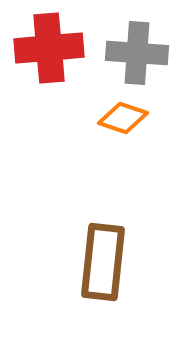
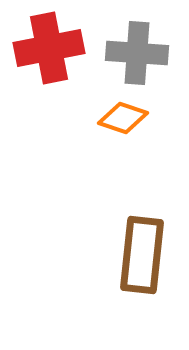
red cross: rotated 6 degrees counterclockwise
brown rectangle: moved 39 px right, 7 px up
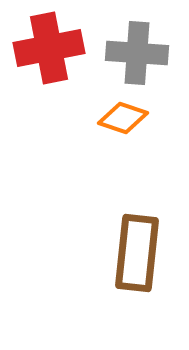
brown rectangle: moved 5 px left, 2 px up
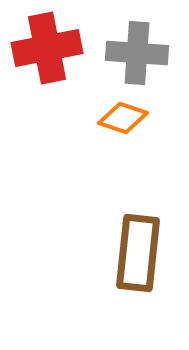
red cross: moved 2 px left
brown rectangle: moved 1 px right
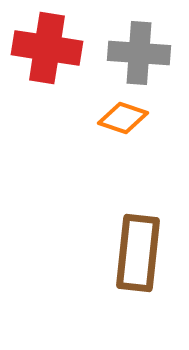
red cross: rotated 20 degrees clockwise
gray cross: moved 2 px right
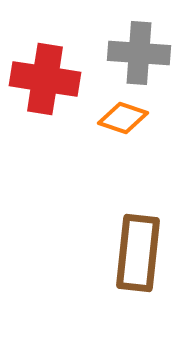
red cross: moved 2 px left, 31 px down
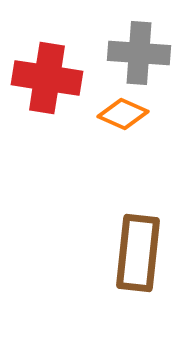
red cross: moved 2 px right, 1 px up
orange diamond: moved 4 px up; rotated 6 degrees clockwise
